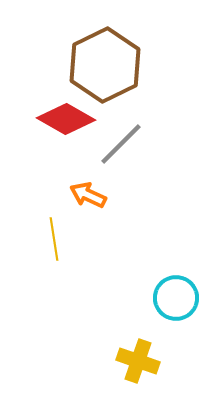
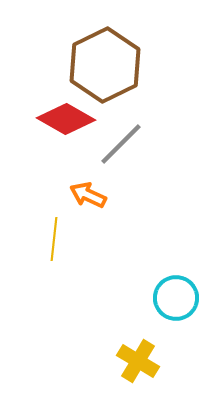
yellow line: rotated 15 degrees clockwise
yellow cross: rotated 12 degrees clockwise
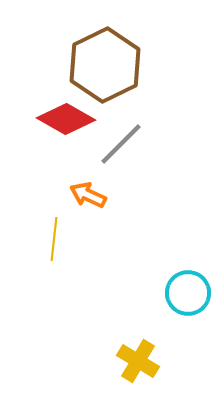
cyan circle: moved 12 px right, 5 px up
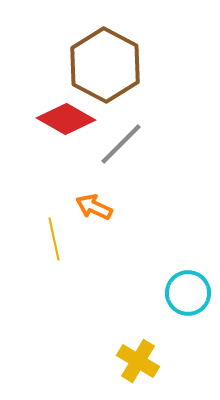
brown hexagon: rotated 6 degrees counterclockwise
orange arrow: moved 6 px right, 12 px down
yellow line: rotated 18 degrees counterclockwise
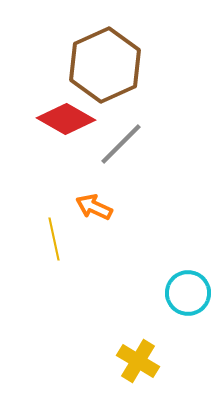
brown hexagon: rotated 8 degrees clockwise
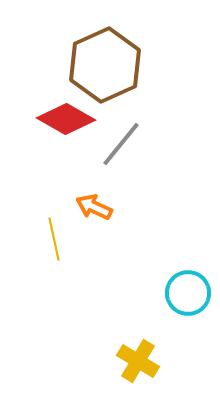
gray line: rotated 6 degrees counterclockwise
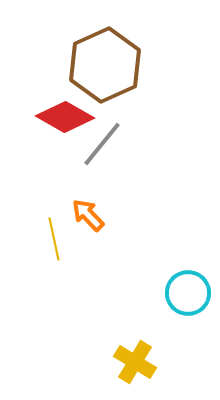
red diamond: moved 1 px left, 2 px up
gray line: moved 19 px left
orange arrow: moved 6 px left, 8 px down; rotated 21 degrees clockwise
yellow cross: moved 3 px left, 1 px down
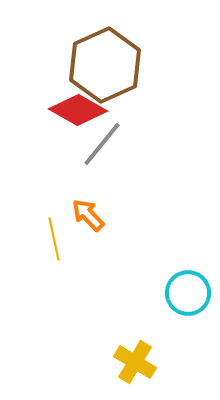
red diamond: moved 13 px right, 7 px up
